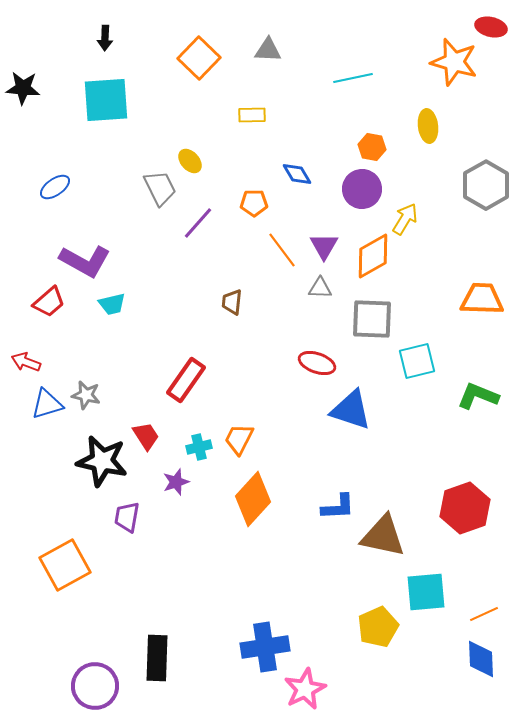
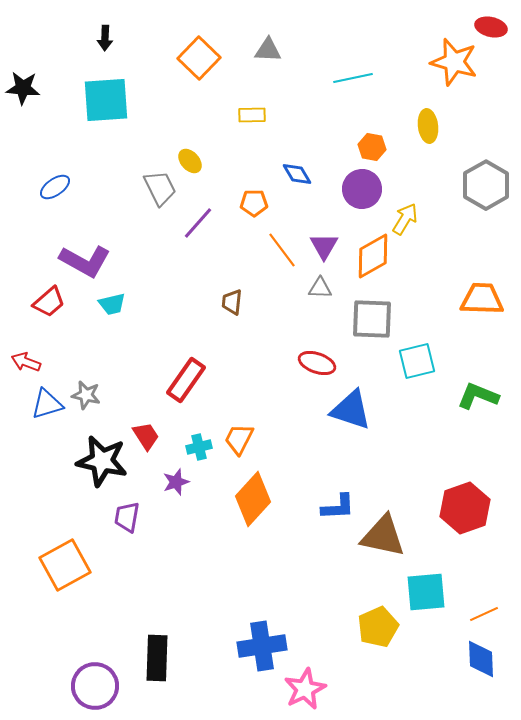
blue cross at (265, 647): moved 3 px left, 1 px up
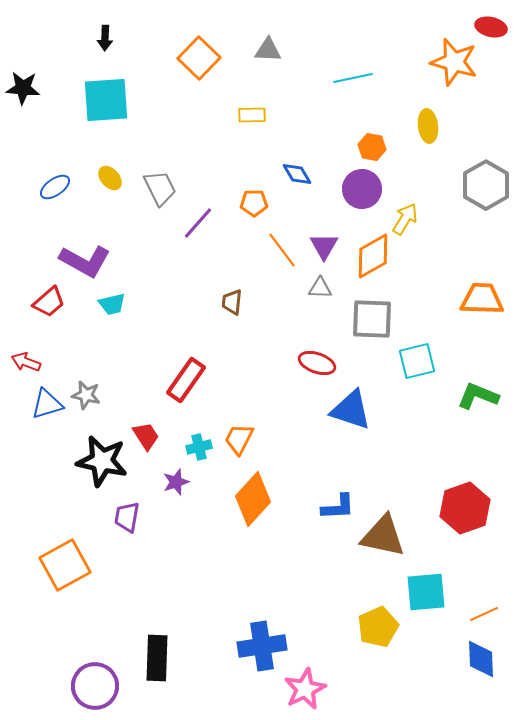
yellow ellipse at (190, 161): moved 80 px left, 17 px down
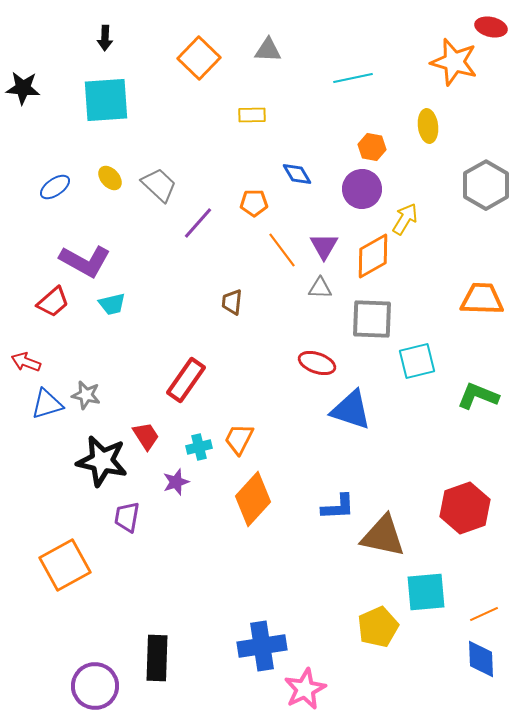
gray trapezoid at (160, 188): moved 1 px left, 3 px up; rotated 21 degrees counterclockwise
red trapezoid at (49, 302): moved 4 px right
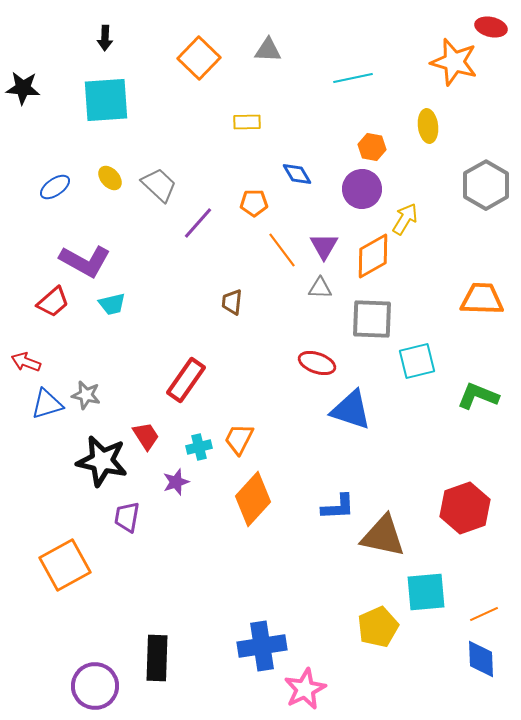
yellow rectangle at (252, 115): moved 5 px left, 7 px down
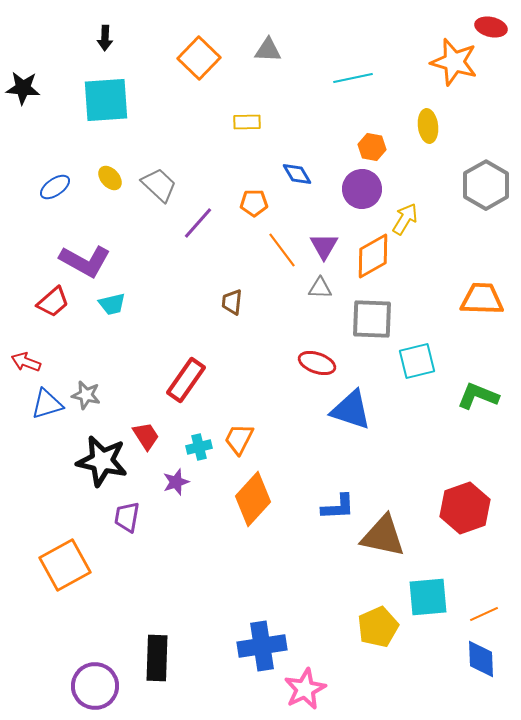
cyan square at (426, 592): moved 2 px right, 5 px down
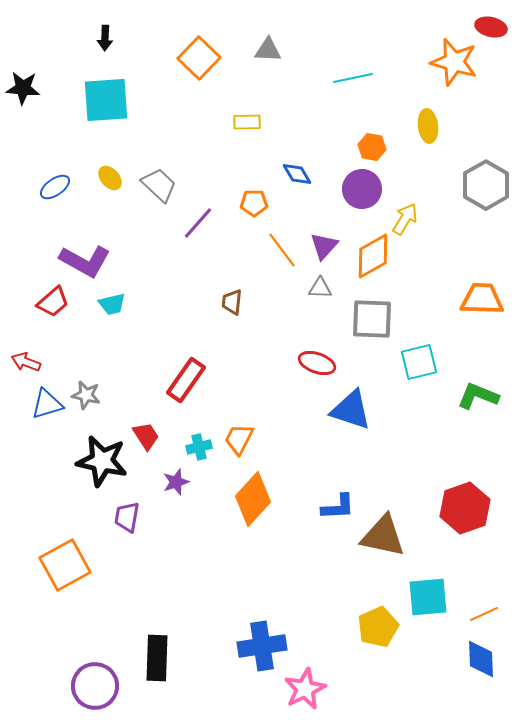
purple triangle at (324, 246): rotated 12 degrees clockwise
cyan square at (417, 361): moved 2 px right, 1 px down
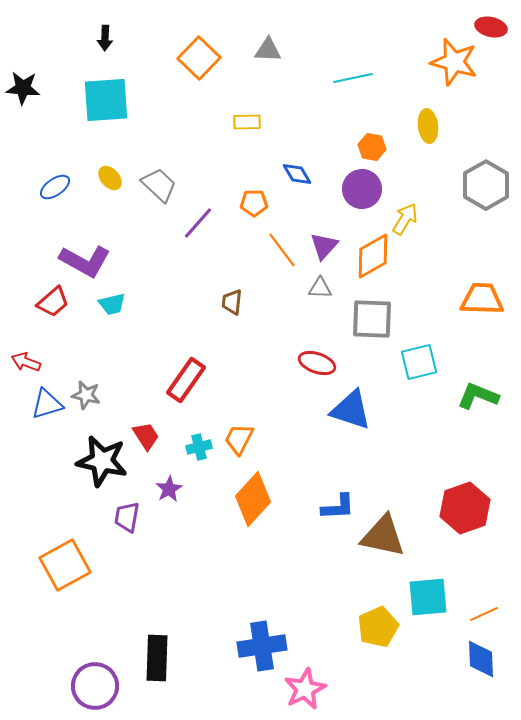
purple star at (176, 482): moved 7 px left, 7 px down; rotated 12 degrees counterclockwise
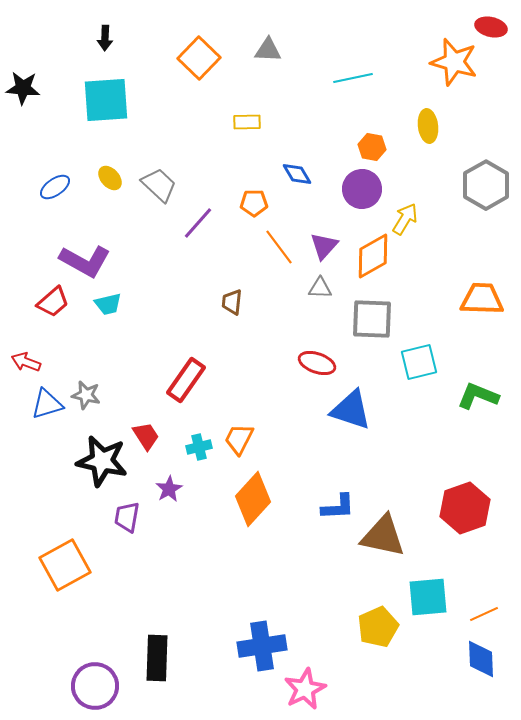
orange line at (282, 250): moved 3 px left, 3 px up
cyan trapezoid at (112, 304): moved 4 px left
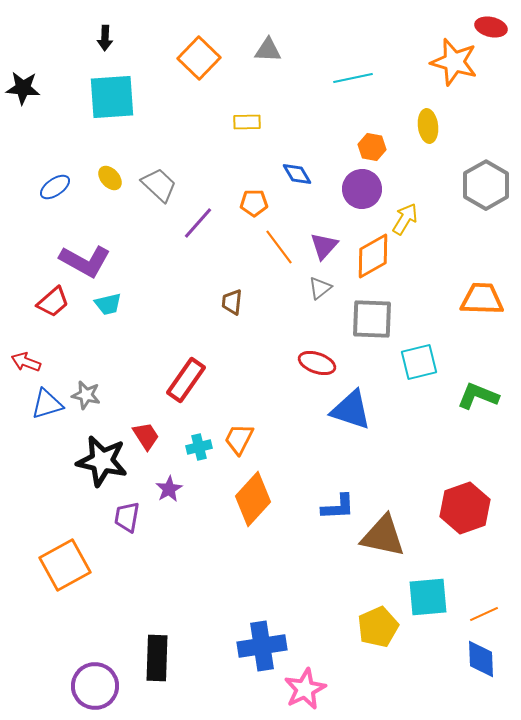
cyan square at (106, 100): moved 6 px right, 3 px up
gray triangle at (320, 288): rotated 40 degrees counterclockwise
